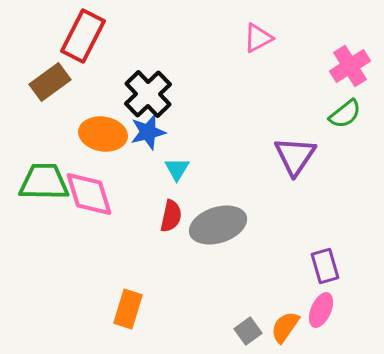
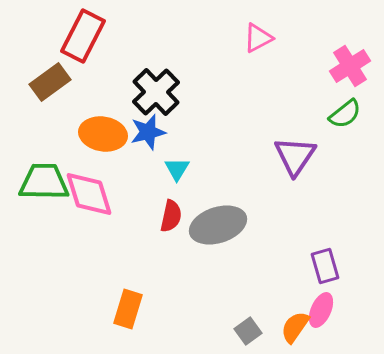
black cross: moved 8 px right, 2 px up
orange semicircle: moved 10 px right
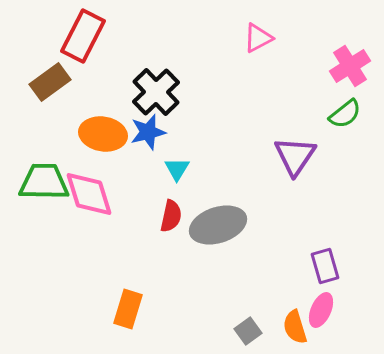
orange semicircle: rotated 52 degrees counterclockwise
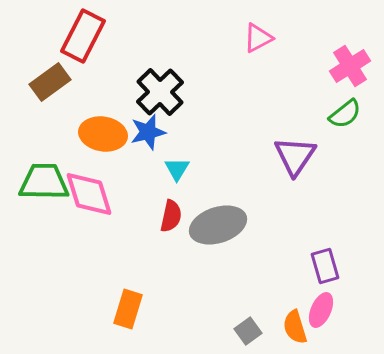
black cross: moved 4 px right
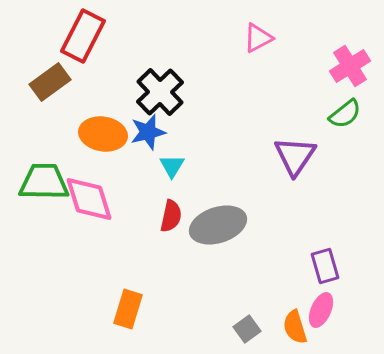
cyan triangle: moved 5 px left, 3 px up
pink diamond: moved 5 px down
gray square: moved 1 px left, 2 px up
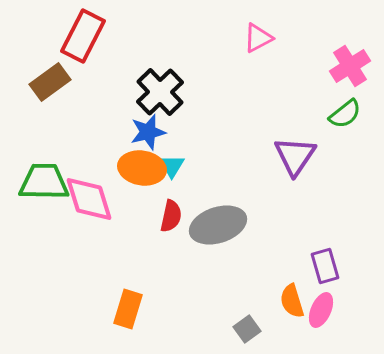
orange ellipse: moved 39 px right, 34 px down
orange semicircle: moved 3 px left, 26 px up
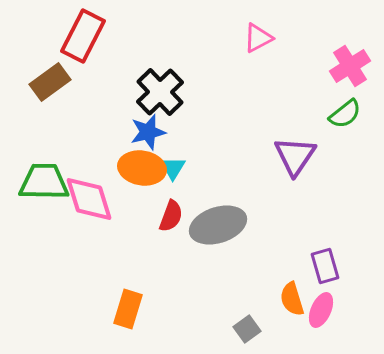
cyan triangle: moved 1 px right, 2 px down
red semicircle: rotated 8 degrees clockwise
orange semicircle: moved 2 px up
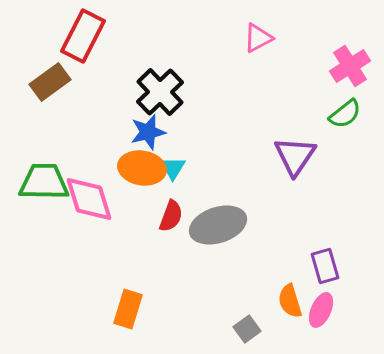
orange semicircle: moved 2 px left, 2 px down
